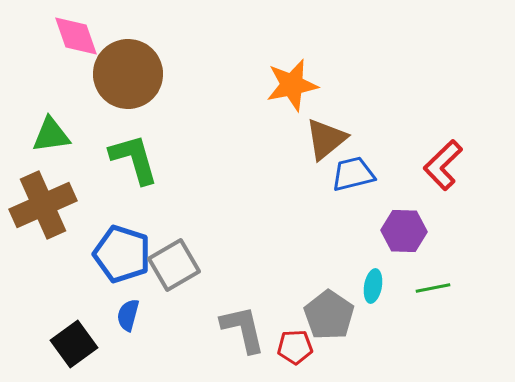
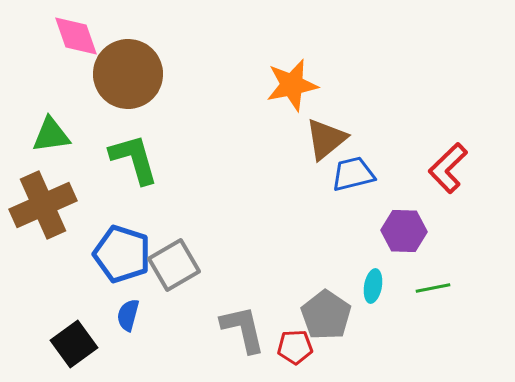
red L-shape: moved 5 px right, 3 px down
gray pentagon: moved 3 px left
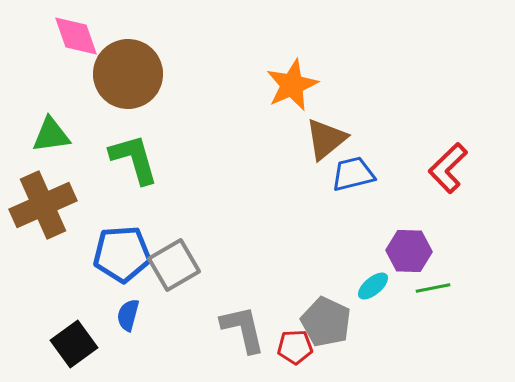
orange star: rotated 12 degrees counterclockwise
purple hexagon: moved 5 px right, 20 px down
blue pentagon: rotated 22 degrees counterclockwise
cyan ellipse: rotated 40 degrees clockwise
gray pentagon: moved 7 px down; rotated 9 degrees counterclockwise
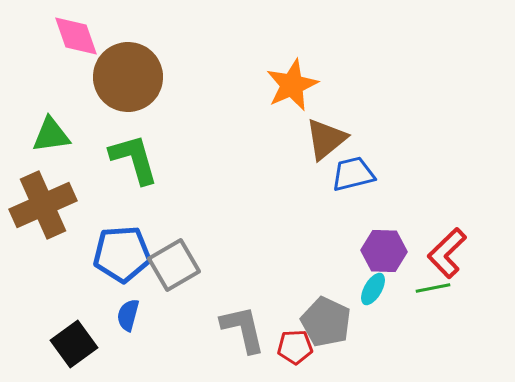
brown circle: moved 3 px down
red L-shape: moved 1 px left, 85 px down
purple hexagon: moved 25 px left
cyan ellipse: moved 3 px down; rotated 20 degrees counterclockwise
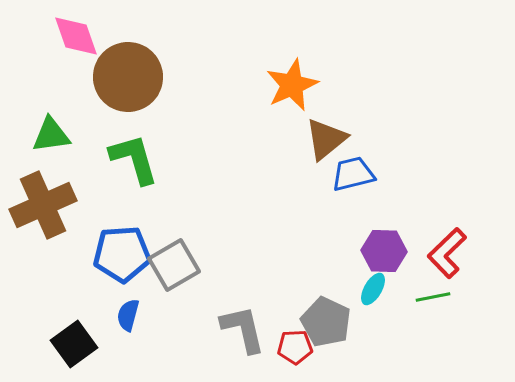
green line: moved 9 px down
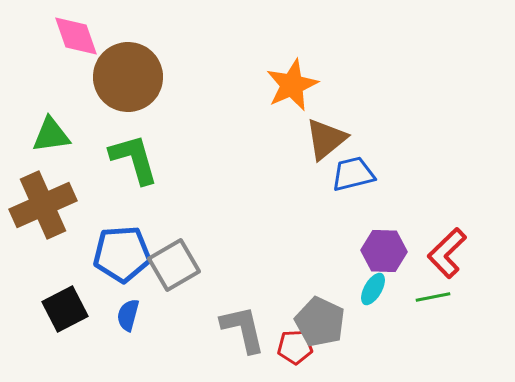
gray pentagon: moved 6 px left
black square: moved 9 px left, 35 px up; rotated 9 degrees clockwise
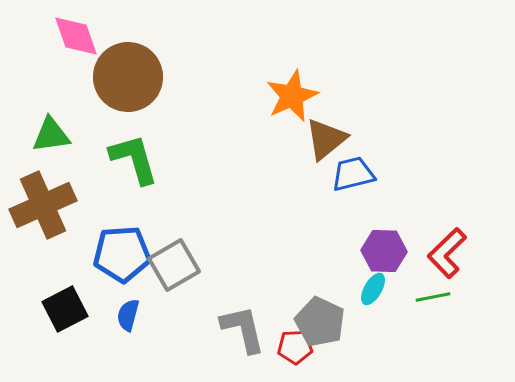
orange star: moved 11 px down
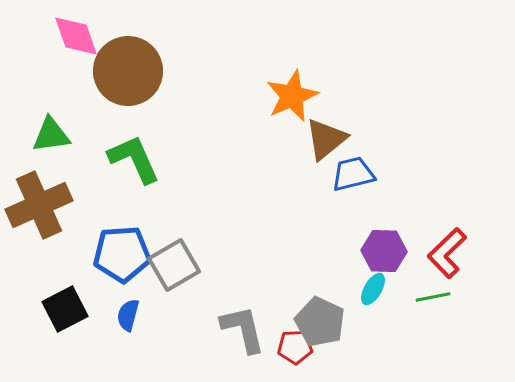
brown circle: moved 6 px up
green L-shape: rotated 8 degrees counterclockwise
brown cross: moved 4 px left
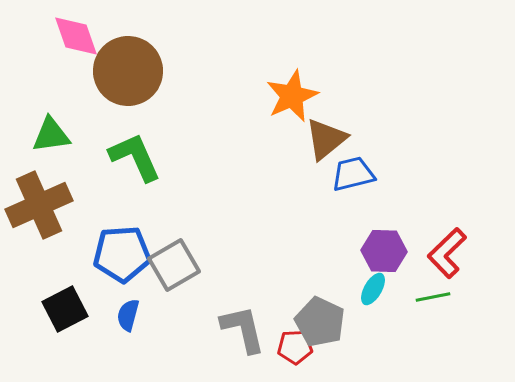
green L-shape: moved 1 px right, 2 px up
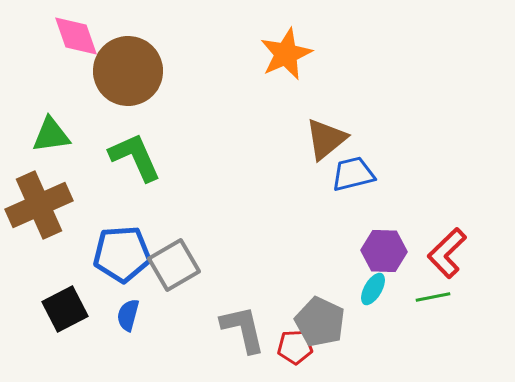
orange star: moved 6 px left, 42 px up
